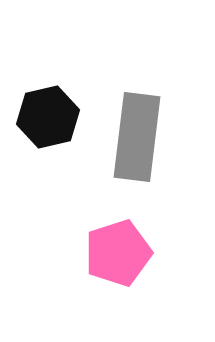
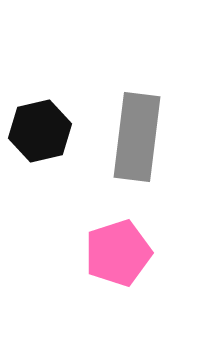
black hexagon: moved 8 px left, 14 px down
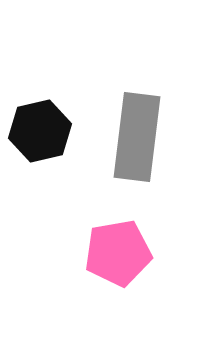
pink pentagon: rotated 8 degrees clockwise
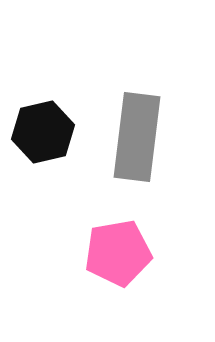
black hexagon: moved 3 px right, 1 px down
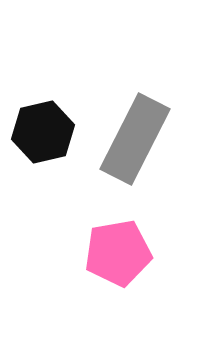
gray rectangle: moved 2 px left, 2 px down; rotated 20 degrees clockwise
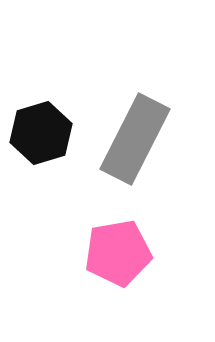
black hexagon: moved 2 px left, 1 px down; rotated 4 degrees counterclockwise
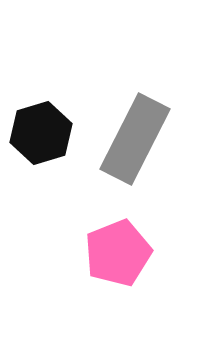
pink pentagon: rotated 12 degrees counterclockwise
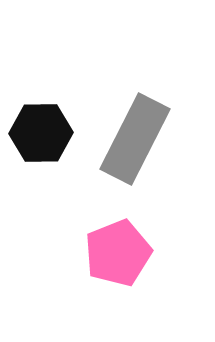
black hexagon: rotated 16 degrees clockwise
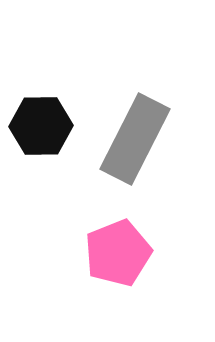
black hexagon: moved 7 px up
